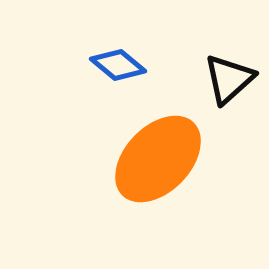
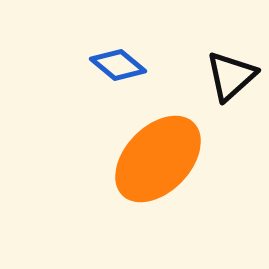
black triangle: moved 2 px right, 3 px up
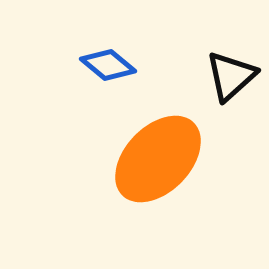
blue diamond: moved 10 px left
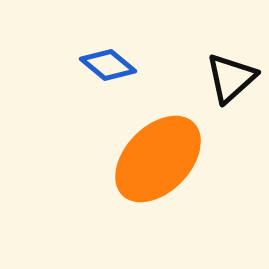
black triangle: moved 2 px down
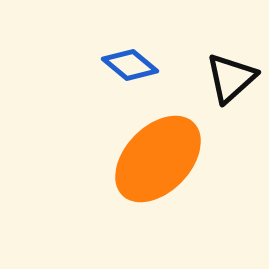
blue diamond: moved 22 px right
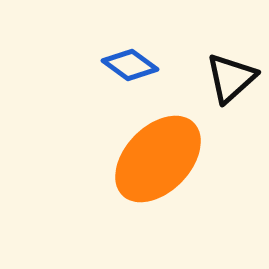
blue diamond: rotated 4 degrees counterclockwise
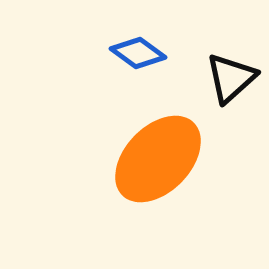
blue diamond: moved 8 px right, 12 px up
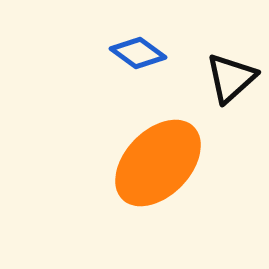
orange ellipse: moved 4 px down
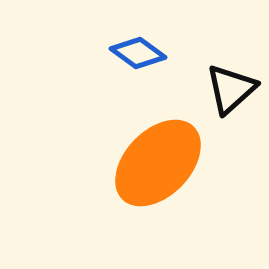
black triangle: moved 11 px down
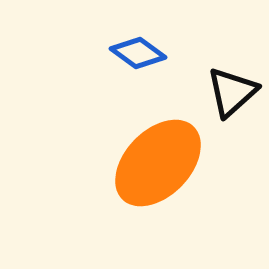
black triangle: moved 1 px right, 3 px down
